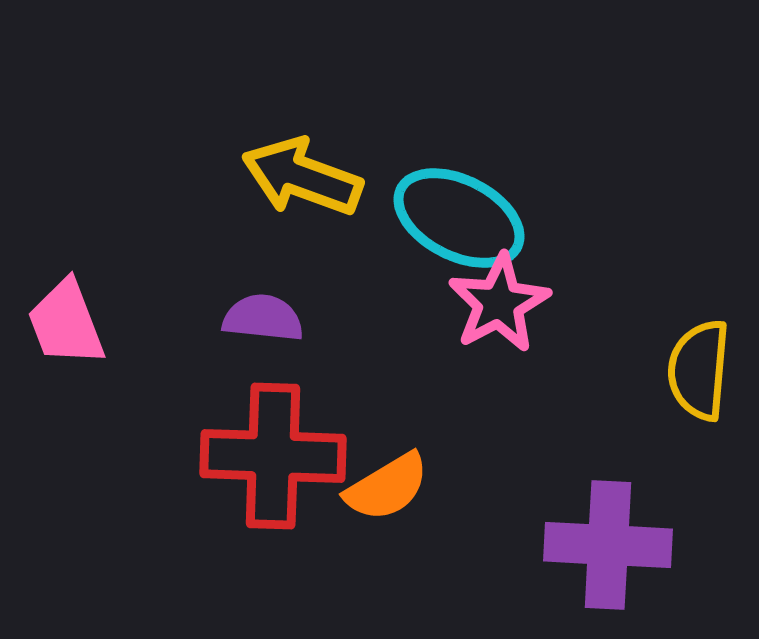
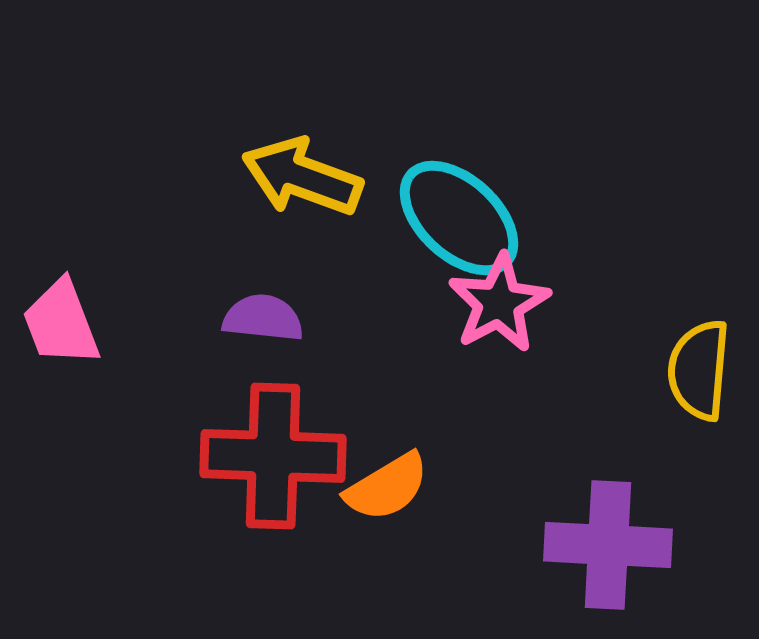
cyan ellipse: rotated 16 degrees clockwise
pink trapezoid: moved 5 px left
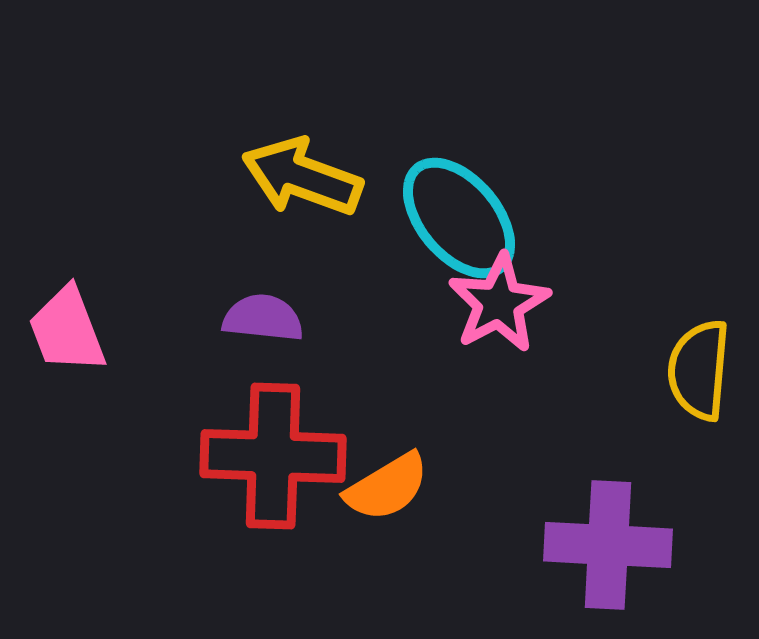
cyan ellipse: rotated 7 degrees clockwise
pink trapezoid: moved 6 px right, 7 px down
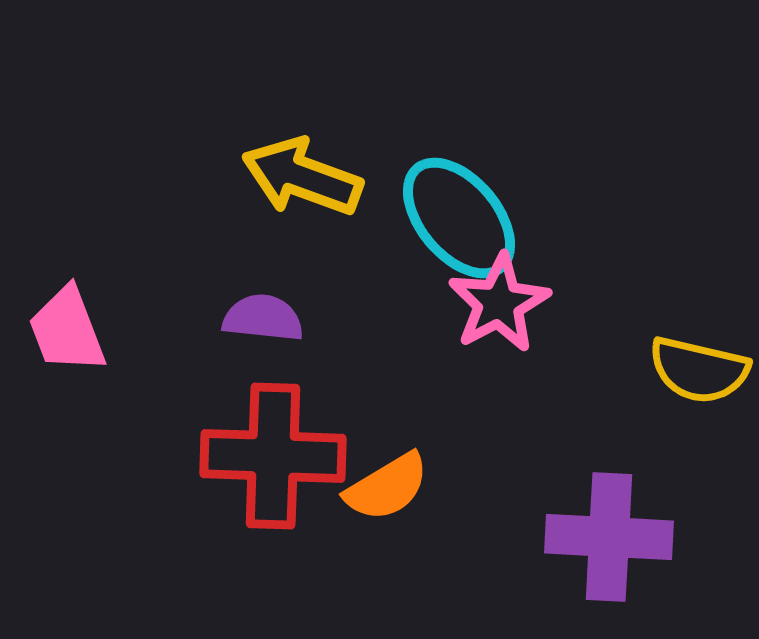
yellow semicircle: rotated 82 degrees counterclockwise
purple cross: moved 1 px right, 8 px up
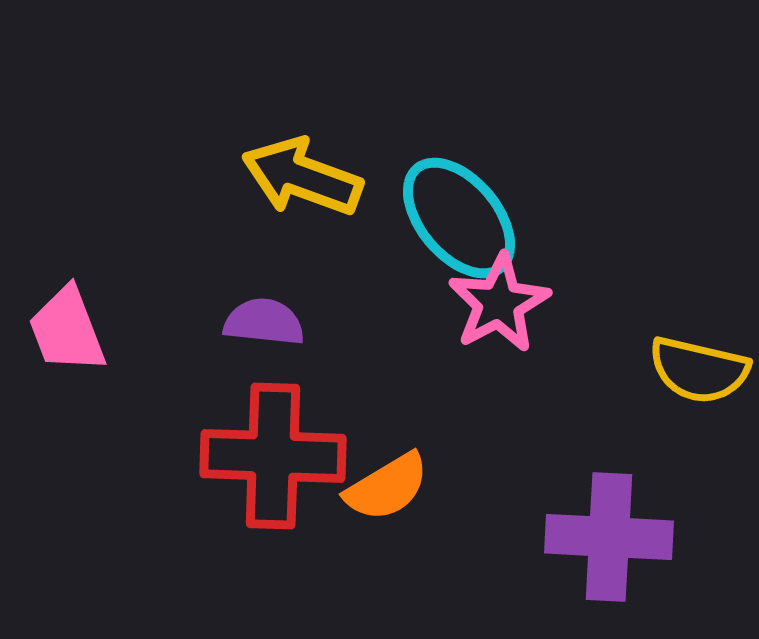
purple semicircle: moved 1 px right, 4 px down
